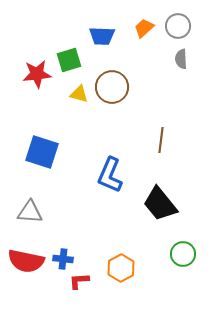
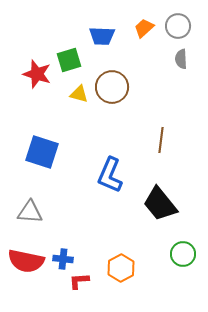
red star: rotated 24 degrees clockwise
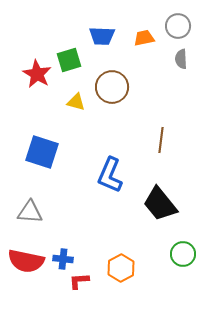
orange trapezoid: moved 10 px down; rotated 30 degrees clockwise
red star: rotated 12 degrees clockwise
yellow triangle: moved 3 px left, 8 px down
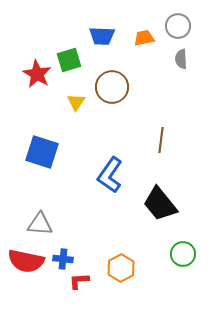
yellow triangle: rotated 48 degrees clockwise
blue L-shape: rotated 12 degrees clockwise
gray triangle: moved 10 px right, 12 px down
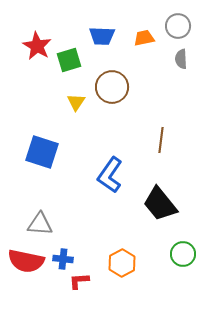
red star: moved 28 px up
orange hexagon: moved 1 px right, 5 px up
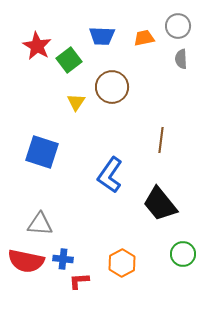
green square: rotated 20 degrees counterclockwise
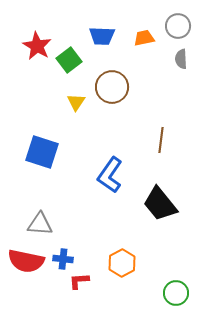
green circle: moved 7 px left, 39 px down
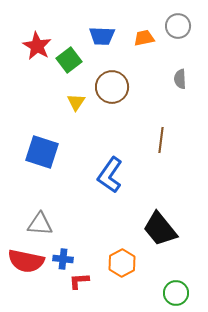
gray semicircle: moved 1 px left, 20 px down
black trapezoid: moved 25 px down
